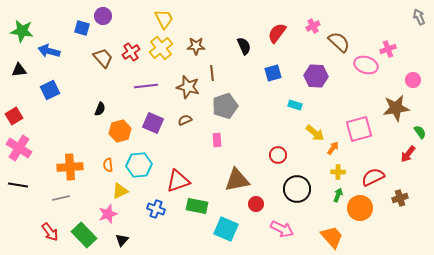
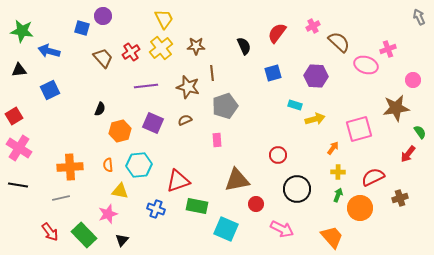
yellow arrow at (315, 133): moved 14 px up; rotated 54 degrees counterclockwise
yellow triangle at (120, 191): rotated 36 degrees clockwise
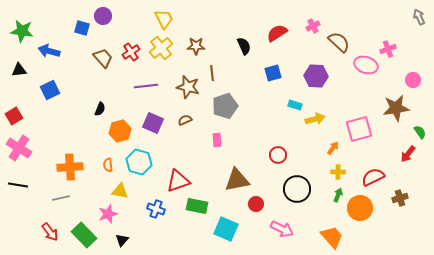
red semicircle at (277, 33): rotated 20 degrees clockwise
cyan hexagon at (139, 165): moved 3 px up; rotated 20 degrees clockwise
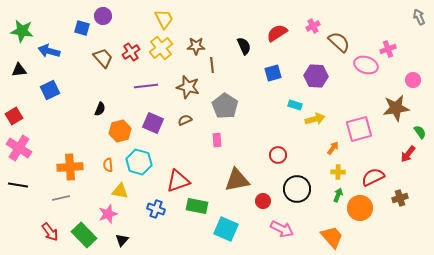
brown line at (212, 73): moved 8 px up
gray pentagon at (225, 106): rotated 20 degrees counterclockwise
red circle at (256, 204): moved 7 px right, 3 px up
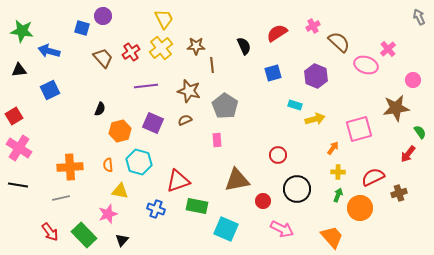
pink cross at (388, 49): rotated 21 degrees counterclockwise
purple hexagon at (316, 76): rotated 20 degrees clockwise
brown star at (188, 87): moved 1 px right, 4 px down
brown cross at (400, 198): moved 1 px left, 5 px up
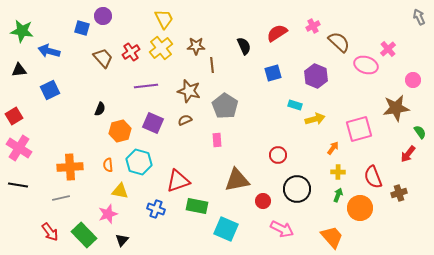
red semicircle at (373, 177): rotated 85 degrees counterclockwise
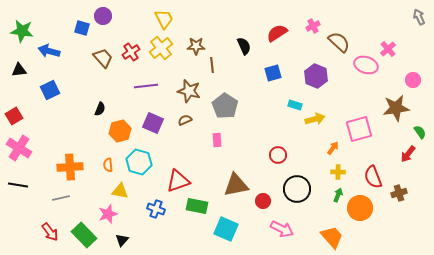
brown triangle at (237, 180): moved 1 px left, 5 px down
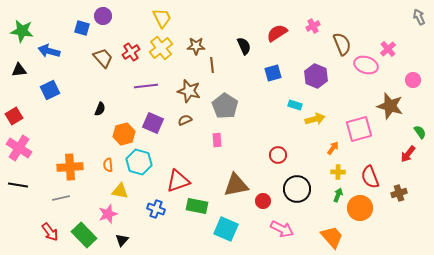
yellow trapezoid at (164, 19): moved 2 px left, 1 px up
brown semicircle at (339, 42): moved 3 px right, 2 px down; rotated 25 degrees clockwise
brown star at (396, 108): moved 6 px left, 2 px up; rotated 24 degrees clockwise
orange hexagon at (120, 131): moved 4 px right, 3 px down
red semicircle at (373, 177): moved 3 px left
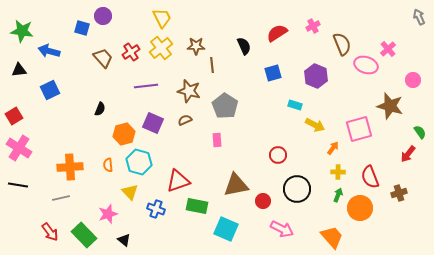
yellow arrow at (315, 119): moved 6 px down; rotated 42 degrees clockwise
yellow triangle at (120, 191): moved 10 px right, 1 px down; rotated 36 degrees clockwise
black triangle at (122, 240): moved 2 px right; rotated 32 degrees counterclockwise
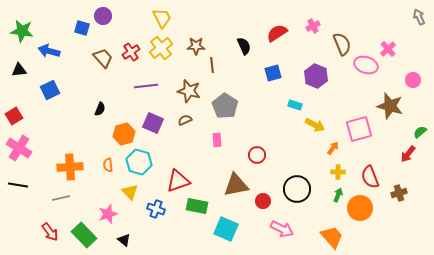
green semicircle at (420, 132): rotated 96 degrees counterclockwise
red circle at (278, 155): moved 21 px left
